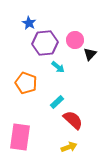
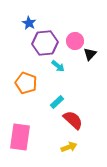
pink circle: moved 1 px down
cyan arrow: moved 1 px up
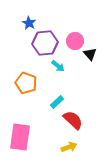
black triangle: rotated 24 degrees counterclockwise
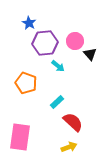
red semicircle: moved 2 px down
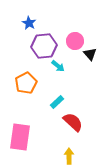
purple hexagon: moved 1 px left, 3 px down
orange pentagon: rotated 25 degrees clockwise
yellow arrow: moved 9 px down; rotated 70 degrees counterclockwise
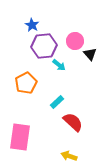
blue star: moved 3 px right, 2 px down
cyan arrow: moved 1 px right, 1 px up
yellow arrow: rotated 70 degrees counterclockwise
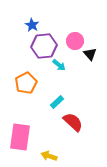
yellow arrow: moved 20 px left
